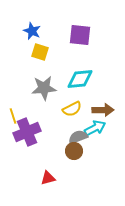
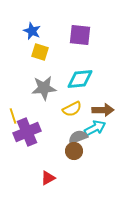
red triangle: rotated 14 degrees counterclockwise
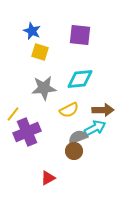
yellow semicircle: moved 3 px left, 1 px down
yellow line: moved 2 px up; rotated 56 degrees clockwise
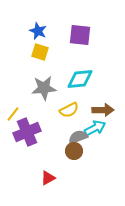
blue star: moved 6 px right
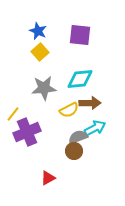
yellow square: rotated 30 degrees clockwise
brown arrow: moved 13 px left, 7 px up
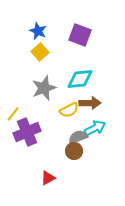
purple square: rotated 15 degrees clockwise
gray star: rotated 15 degrees counterclockwise
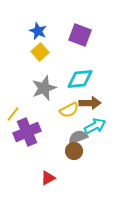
cyan arrow: moved 2 px up
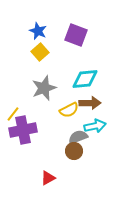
purple square: moved 4 px left
cyan diamond: moved 5 px right
cyan arrow: rotated 15 degrees clockwise
purple cross: moved 4 px left, 2 px up; rotated 12 degrees clockwise
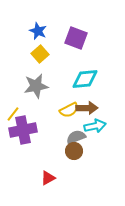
purple square: moved 3 px down
yellow square: moved 2 px down
gray star: moved 8 px left, 2 px up; rotated 10 degrees clockwise
brown arrow: moved 3 px left, 5 px down
gray semicircle: moved 2 px left
